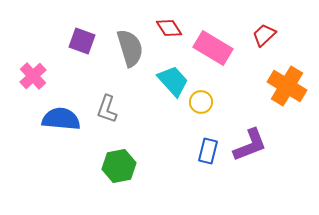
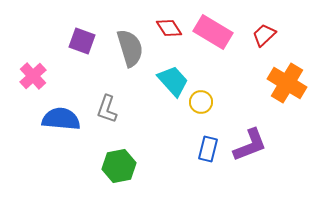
pink rectangle: moved 16 px up
orange cross: moved 3 px up
blue rectangle: moved 2 px up
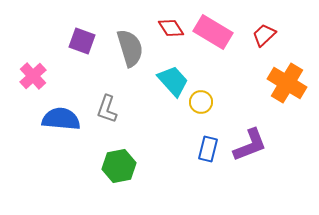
red diamond: moved 2 px right
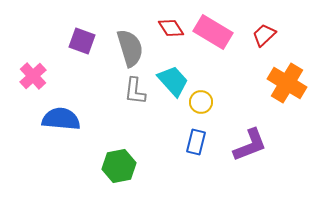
gray L-shape: moved 28 px right, 18 px up; rotated 12 degrees counterclockwise
blue rectangle: moved 12 px left, 7 px up
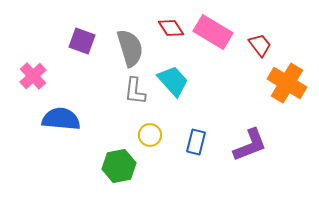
red trapezoid: moved 4 px left, 10 px down; rotated 95 degrees clockwise
yellow circle: moved 51 px left, 33 px down
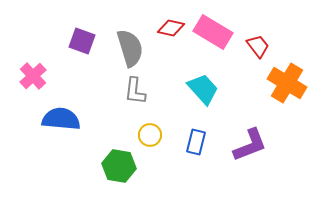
red diamond: rotated 44 degrees counterclockwise
red trapezoid: moved 2 px left, 1 px down
cyan trapezoid: moved 30 px right, 8 px down
green hexagon: rotated 20 degrees clockwise
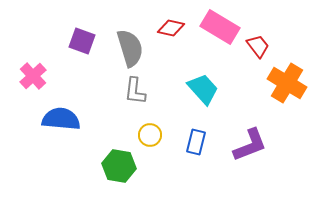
pink rectangle: moved 7 px right, 5 px up
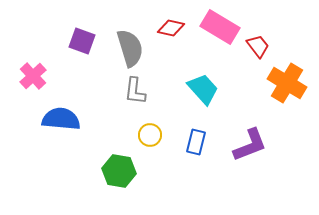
green hexagon: moved 5 px down
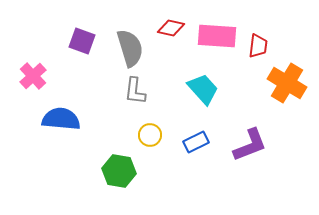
pink rectangle: moved 3 px left, 9 px down; rotated 27 degrees counterclockwise
red trapezoid: rotated 45 degrees clockwise
blue rectangle: rotated 50 degrees clockwise
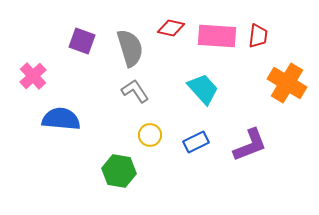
red trapezoid: moved 10 px up
gray L-shape: rotated 140 degrees clockwise
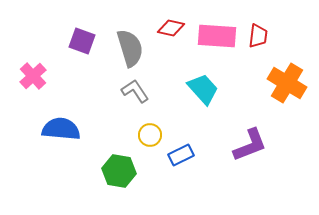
blue semicircle: moved 10 px down
blue rectangle: moved 15 px left, 13 px down
